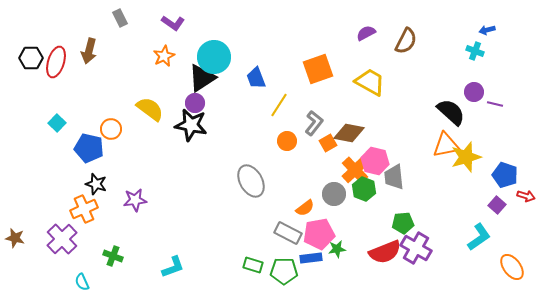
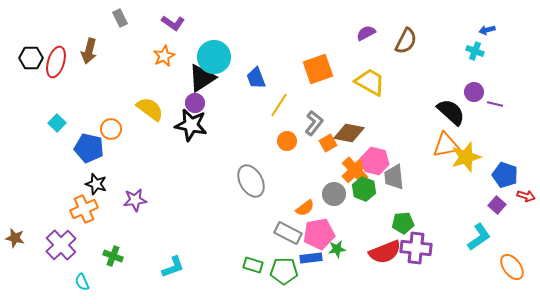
purple cross at (62, 239): moved 1 px left, 6 px down
purple cross at (416, 248): rotated 24 degrees counterclockwise
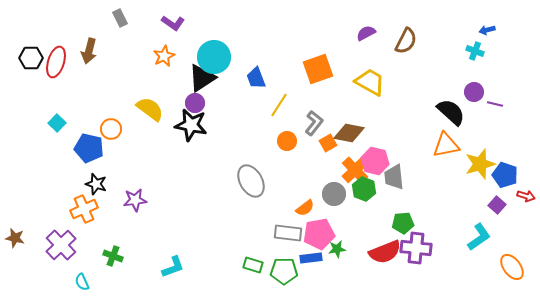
yellow star at (466, 157): moved 14 px right, 7 px down
gray rectangle at (288, 233): rotated 20 degrees counterclockwise
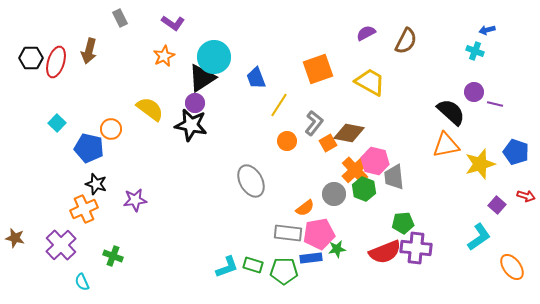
blue pentagon at (505, 175): moved 11 px right, 23 px up
cyan L-shape at (173, 267): moved 54 px right
